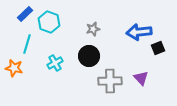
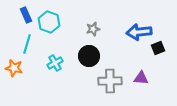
blue rectangle: moved 1 px right, 1 px down; rotated 70 degrees counterclockwise
purple triangle: rotated 42 degrees counterclockwise
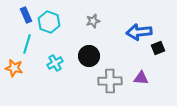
gray star: moved 8 px up
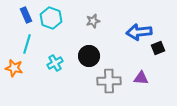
cyan hexagon: moved 2 px right, 4 px up
gray cross: moved 1 px left
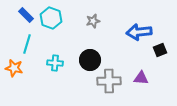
blue rectangle: rotated 21 degrees counterclockwise
black square: moved 2 px right, 2 px down
black circle: moved 1 px right, 4 px down
cyan cross: rotated 35 degrees clockwise
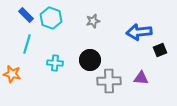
orange star: moved 2 px left, 6 px down
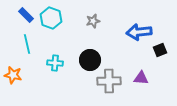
cyan line: rotated 30 degrees counterclockwise
orange star: moved 1 px right, 1 px down
